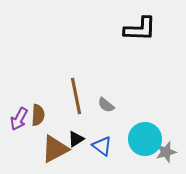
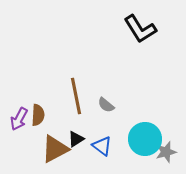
black L-shape: rotated 56 degrees clockwise
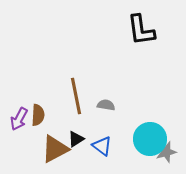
black L-shape: moved 1 px right, 1 px down; rotated 24 degrees clockwise
gray semicircle: rotated 150 degrees clockwise
cyan circle: moved 5 px right
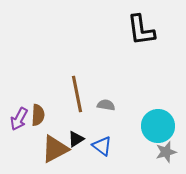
brown line: moved 1 px right, 2 px up
cyan circle: moved 8 px right, 13 px up
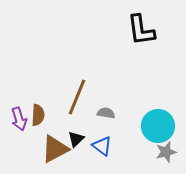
brown line: moved 3 px down; rotated 33 degrees clockwise
gray semicircle: moved 8 px down
purple arrow: rotated 45 degrees counterclockwise
black triangle: rotated 12 degrees counterclockwise
